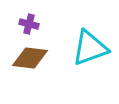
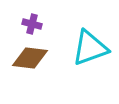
purple cross: moved 3 px right
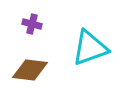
brown diamond: moved 12 px down
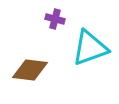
purple cross: moved 23 px right, 5 px up
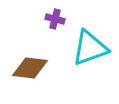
brown diamond: moved 2 px up
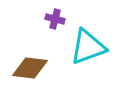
cyan triangle: moved 2 px left, 1 px up
